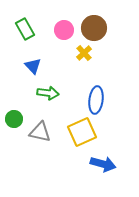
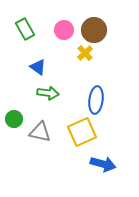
brown circle: moved 2 px down
yellow cross: moved 1 px right
blue triangle: moved 5 px right, 1 px down; rotated 12 degrees counterclockwise
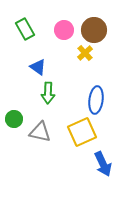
green arrow: rotated 85 degrees clockwise
blue arrow: rotated 50 degrees clockwise
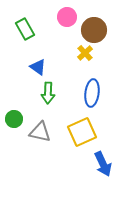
pink circle: moved 3 px right, 13 px up
blue ellipse: moved 4 px left, 7 px up
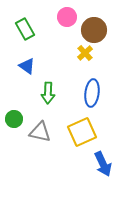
blue triangle: moved 11 px left, 1 px up
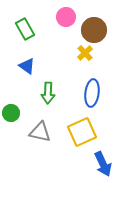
pink circle: moved 1 px left
green circle: moved 3 px left, 6 px up
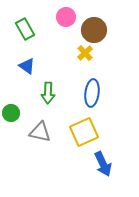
yellow square: moved 2 px right
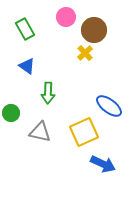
blue ellipse: moved 17 px right, 13 px down; rotated 60 degrees counterclockwise
blue arrow: rotated 40 degrees counterclockwise
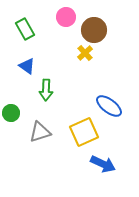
green arrow: moved 2 px left, 3 px up
gray triangle: rotated 30 degrees counterclockwise
